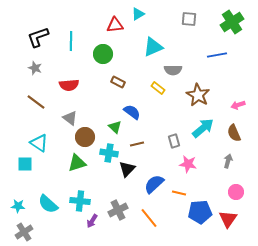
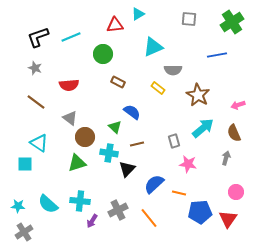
cyan line at (71, 41): moved 4 px up; rotated 66 degrees clockwise
gray arrow at (228, 161): moved 2 px left, 3 px up
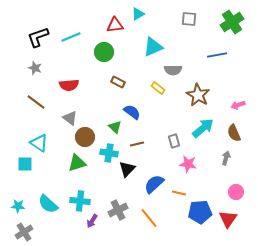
green circle at (103, 54): moved 1 px right, 2 px up
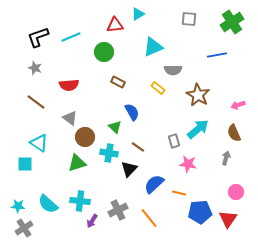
blue semicircle at (132, 112): rotated 24 degrees clockwise
cyan arrow at (203, 128): moved 5 px left, 1 px down
brown line at (137, 144): moved 1 px right, 3 px down; rotated 48 degrees clockwise
black triangle at (127, 169): moved 2 px right
gray cross at (24, 232): moved 4 px up
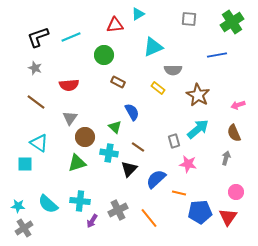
green circle at (104, 52): moved 3 px down
gray triangle at (70, 118): rotated 28 degrees clockwise
blue semicircle at (154, 184): moved 2 px right, 5 px up
red triangle at (228, 219): moved 2 px up
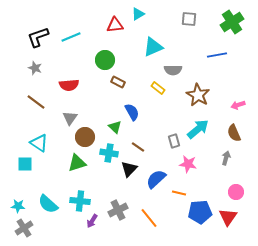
green circle at (104, 55): moved 1 px right, 5 px down
